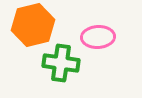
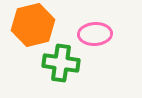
pink ellipse: moved 3 px left, 3 px up
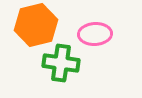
orange hexagon: moved 3 px right
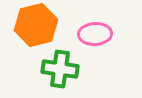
green cross: moved 1 px left, 6 px down
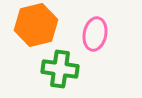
pink ellipse: rotated 76 degrees counterclockwise
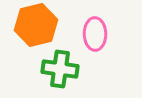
pink ellipse: rotated 12 degrees counterclockwise
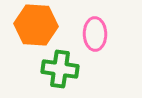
orange hexagon: rotated 18 degrees clockwise
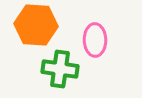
pink ellipse: moved 6 px down
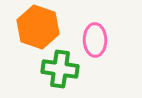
orange hexagon: moved 2 px right, 2 px down; rotated 15 degrees clockwise
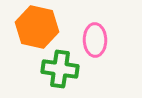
orange hexagon: moved 1 px left; rotated 6 degrees counterclockwise
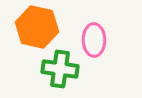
pink ellipse: moved 1 px left
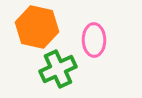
green cross: moved 2 px left; rotated 33 degrees counterclockwise
